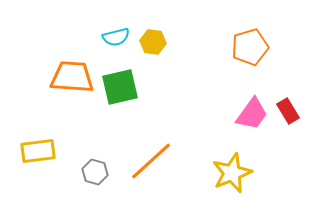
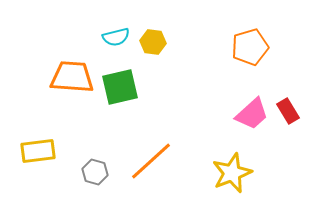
pink trapezoid: rotated 12 degrees clockwise
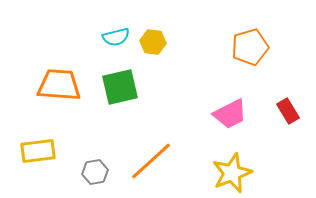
orange trapezoid: moved 13 px left, 8 px down
pink trapezoid: moved 22 px left; rotated 15 degrees clockwise
gray hexagon: rotated 25 degrees counterclockwise
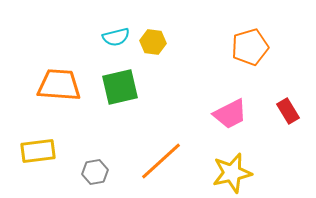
orange line: moved 10 px right
yellow star: rotated 9 degrees clockwise
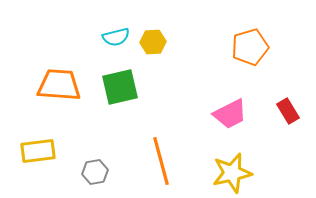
yellow hexagon: rotated 10 degrees counterclockwise
orange line: rotated 63 degrees counterclockwise
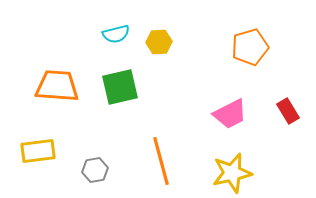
cyan semicircle: moved 3 px up
yellow hexagon: moved 6 px right
orange trapezoid: moved 2 px left, 1 px down
gray hexagon: moved 2 px up
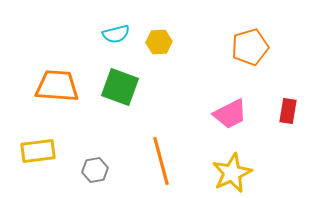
green square: rotated 33 degrees clockwise
red rectangle: rotated 40 degrees clockwise
yellow star: rotated 12 degrees counterclockwise
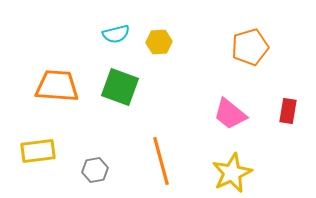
pink trapezoid: rotated 66 degrees clockwise
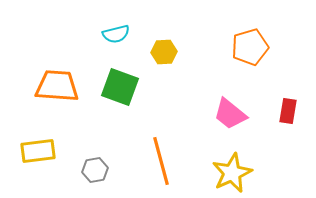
yellow hexagon: moved 5 px right, 10 px down
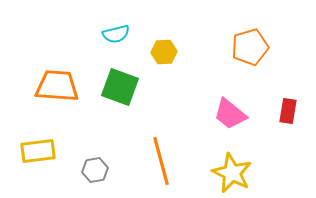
yellow star: rotated 21 degrees counterclockwise
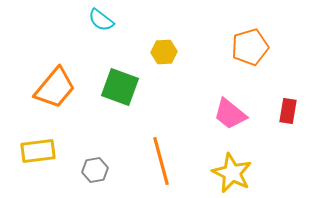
cyan semicircle: moved 15 px left, 14 px up; rotated 52 degrees clockwise
orange trapezoid: moved 2 px left, 2 px down; rotated 126 degrees clockwise
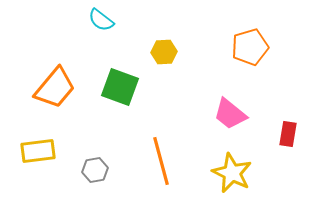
red rectangle: moved 23 px down
